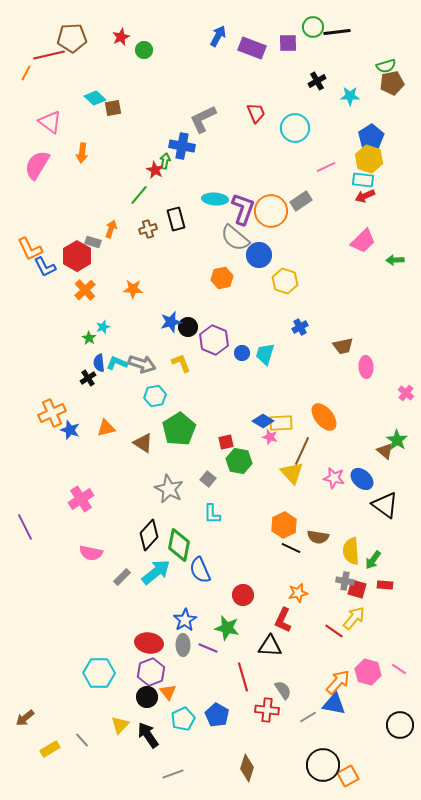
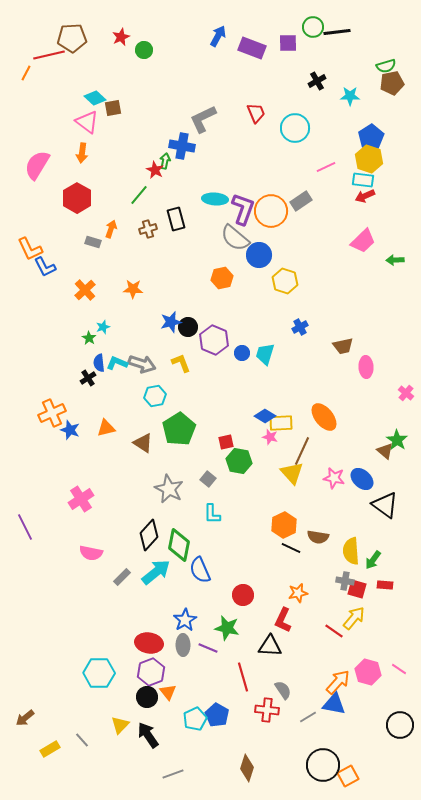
pink triangle at (50, 122): moved 37 px right
red hexagon at (77, 256): moved 58 px up
blue diamond at (263, 421): moved 2 px right, 5 px up
cyan pentagon at (183, 719): moved 12 px right
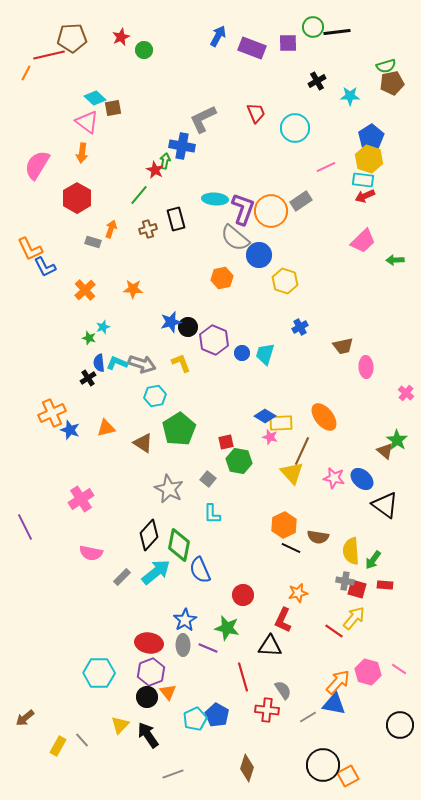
green star at (89, 338): rotated 16 degrees counterclockwise
yellow rectangle at (50, 749): moved 8 px right, 3 px up; rotated 30 degrees counterclockwise
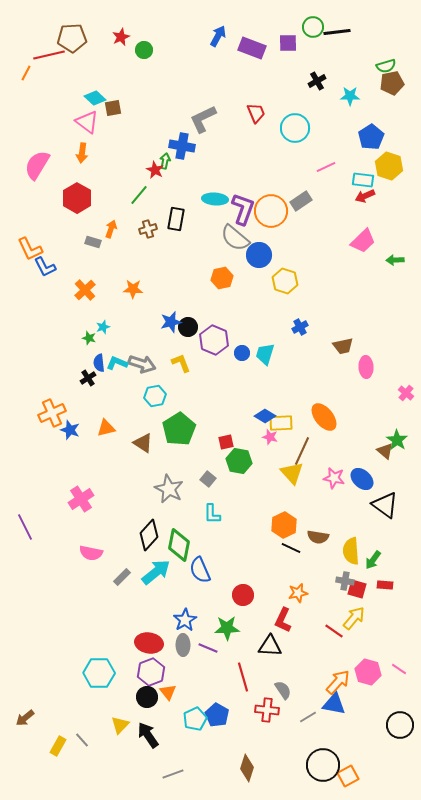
yellow hexagon at (369, 159): moved 20 px right, 7 px down
black rectangle at (176, 219): rotated 25 degrees clockwise
green star at (227, 628): rotated 15 degrees counterclockwise
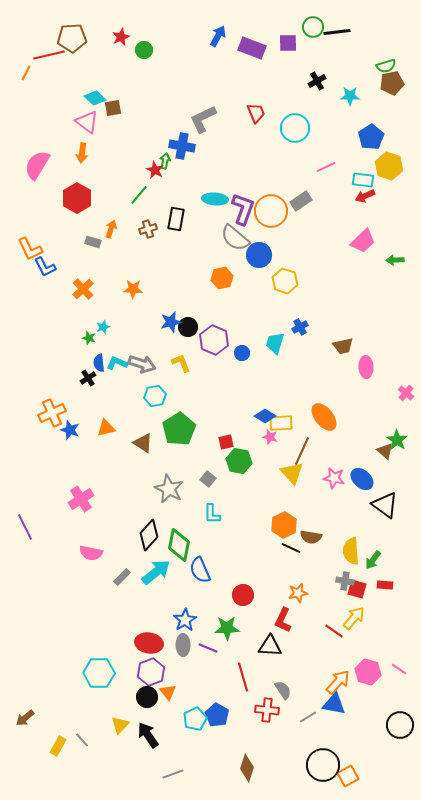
orange cross at (85, 290): moved 2 px left, 1 px up
cyan trapezoid at (265, 354): moved 10 px right, 11 px up
brown semicircle at (318, 537): moved 7 px left
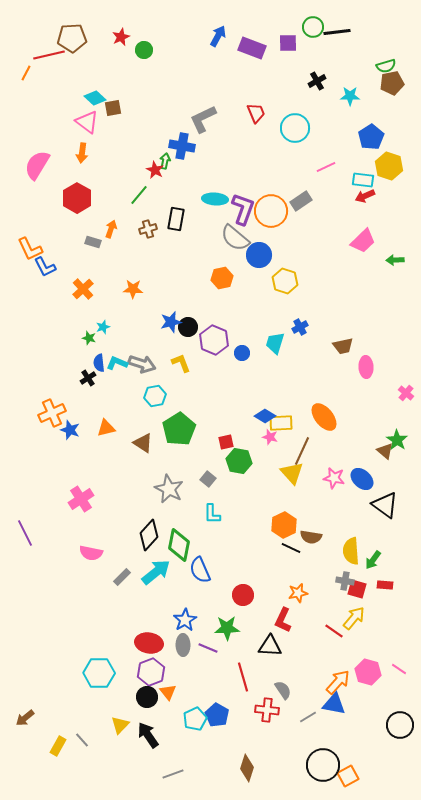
purple line at (25, 527): moved 6 px down
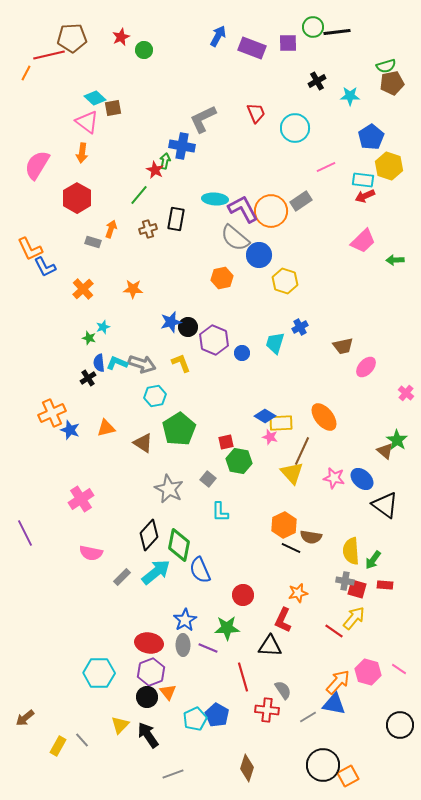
purple L-shape at (243, 209): rotated 48 degrees counterclockwise
pink ellipse at (366, 367): rotated 45 degrees clockwise
cyan L-shape at (212, 514): moved 8 px right, 2 px up
